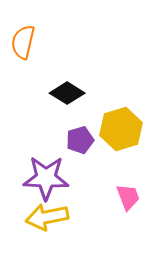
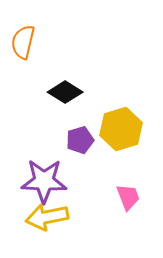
black diamond: moved 2 px left, 1 px up
purple star: moved 2 px left, 3 px down
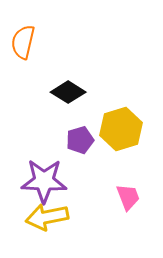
black diamond: moved 3 px right
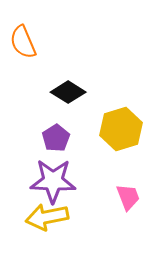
orange semicircle: rotated 36 degrees counterclockwise
purple pentagon: moved 24 px left, 2 px up; rotated 16 degrees counterclockwise
purple star: moved 9 px right
